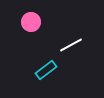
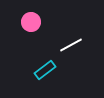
cyan rectangle: moved 1 px left
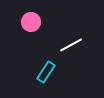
cyan rectangle: moved 1 px right, 2 px down; rotated 20 degrees counterclockwise
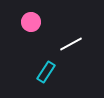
white line: moved 1 px up
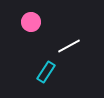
white line: moved 2 px left, 2 px down
